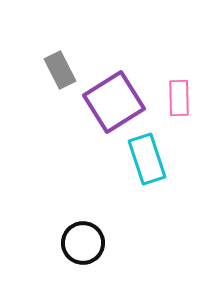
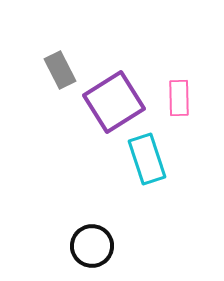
black circle: moved 9 px right, 3 px down
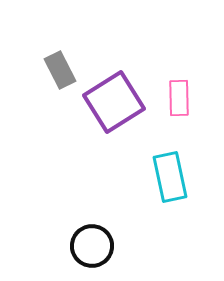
cyan rectangle: moved 23 px right, 18 px down; rotated 6 degrees clockwise
